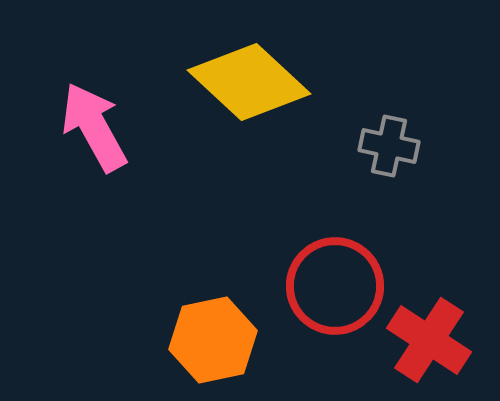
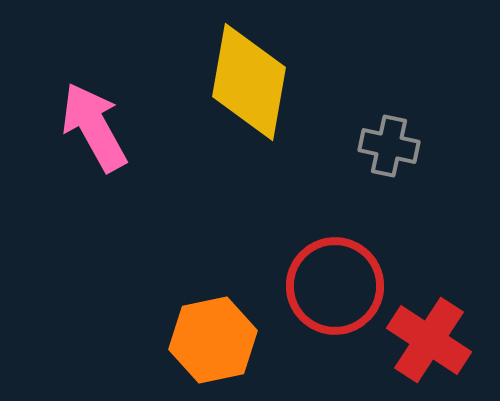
yellow diamond: rotated 57 degrees clockwise
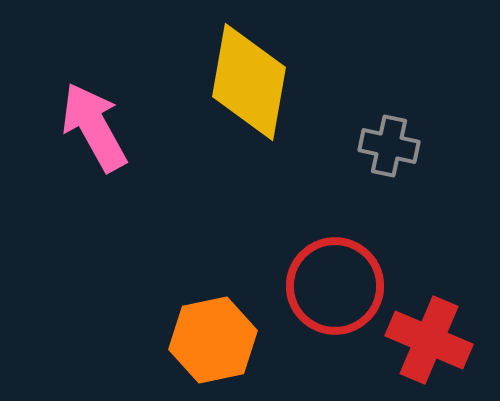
red cross: rotated 10 degrees counterclockwise
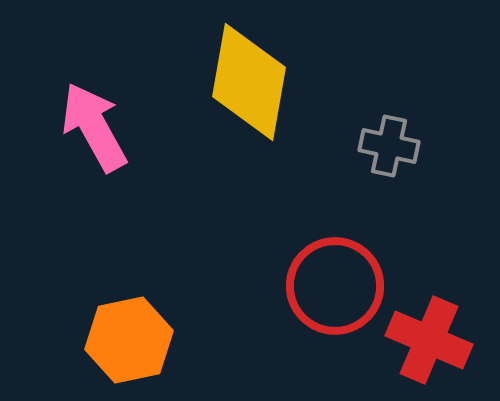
orange hexagon: moved 84 px left
